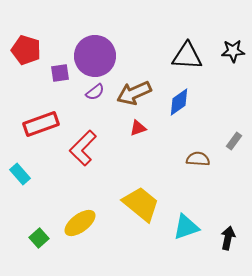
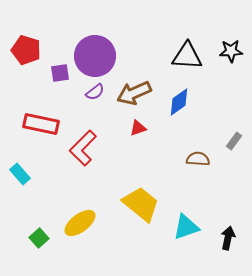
black star: moved 2 px left
red rectangle: rotated 32 degrees clockwise
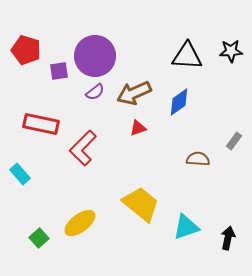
purple square: moved 1 px left, 2 px up
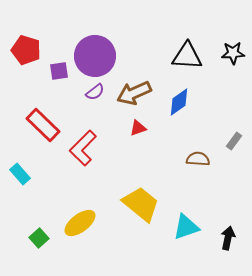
black star: moved 2 px right, 2 px down
red rectangle: moved 2 px right, 1 px down; rotated 32 degrees clockwise
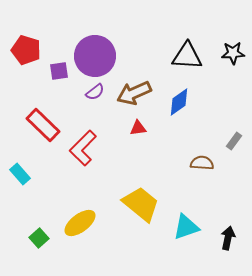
red triangle: rotated 12 degrees clockwise
brown semicircle: moved 4 px right, 4 px down
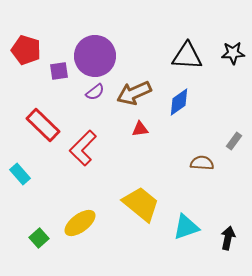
red triangle: moved 2 px right, 1 px down
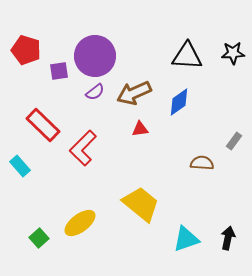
cyan rectangle: moved 8 px up
cyan triangle: moved 12 px down
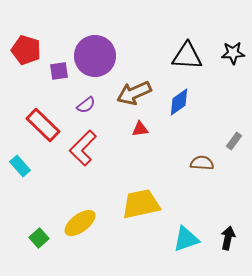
purple semicircle: moved 9 px left, 13 px down
yellow trapezoid: rotated 51 degrees counterclockwise
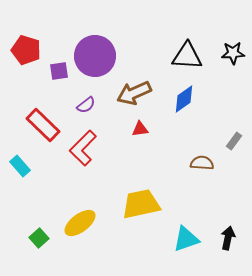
blue diamond: moved 5 px right, 3 px up
